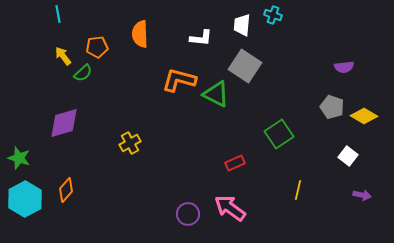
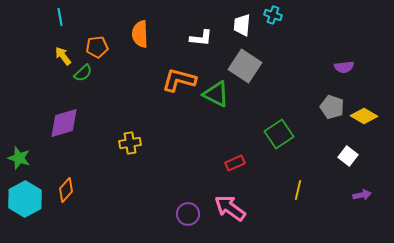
cyan line: moved 2 px right, 3 px down
yellow cross: rotated 20 degrees clockwise
purple arrow: rotated 24 degrees counterclockwise
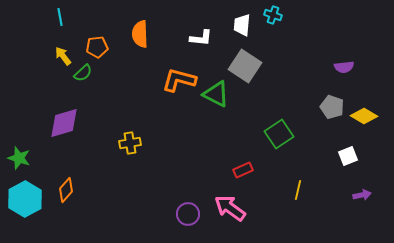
white square: rotated 30 degrees clockwise
red rectangle: moved 8 px right, 7 px down
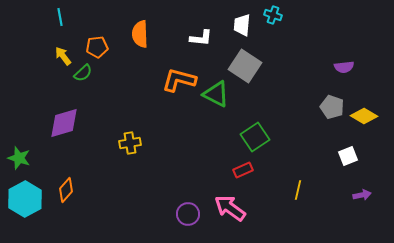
green square: moved 24 px left, 3 px down
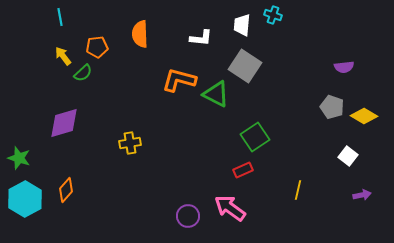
white square: rotated 30 degrees counterclockwise
purple circle: moved 2 px down
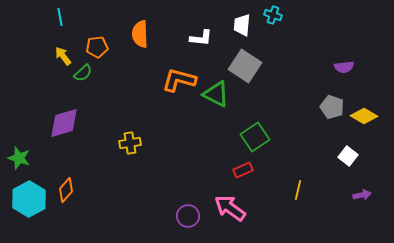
cyan hexagon: moved 4 px right
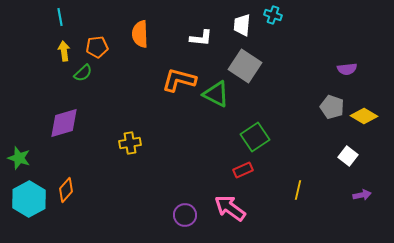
yellow arrow: moved 1 px right, 5 px up; rotated 30 degrees clockwise
purple semicircle: moved 3 px right, 2 px down
purple circle: moved 3 px left, 1 px up
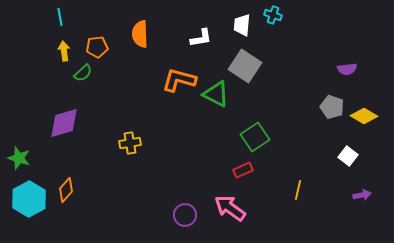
white L-shape: rotated 15 degrees counterclockwise
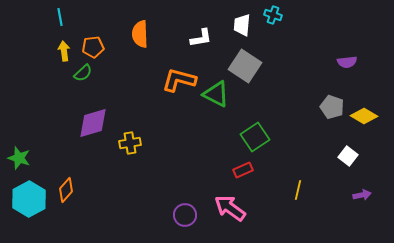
orange pentagon: moved 4 px left
purple semicircle: moved 7 px up
purple diamond: moved 29 px right
